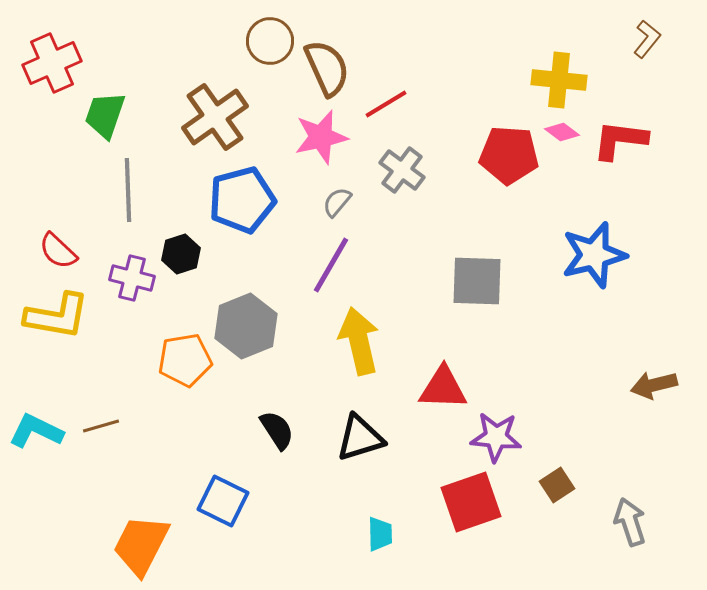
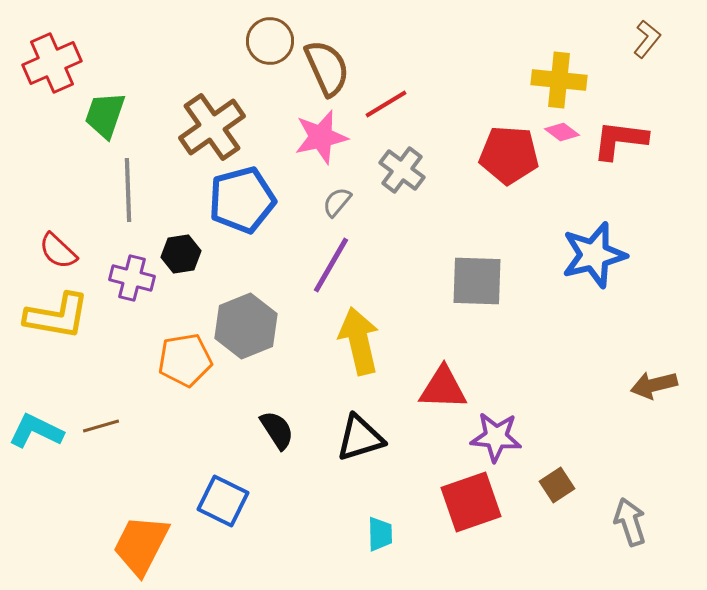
brown cross: moved 3 px left, 10 px down
black hexagon: rotated 9 degrees clockwise
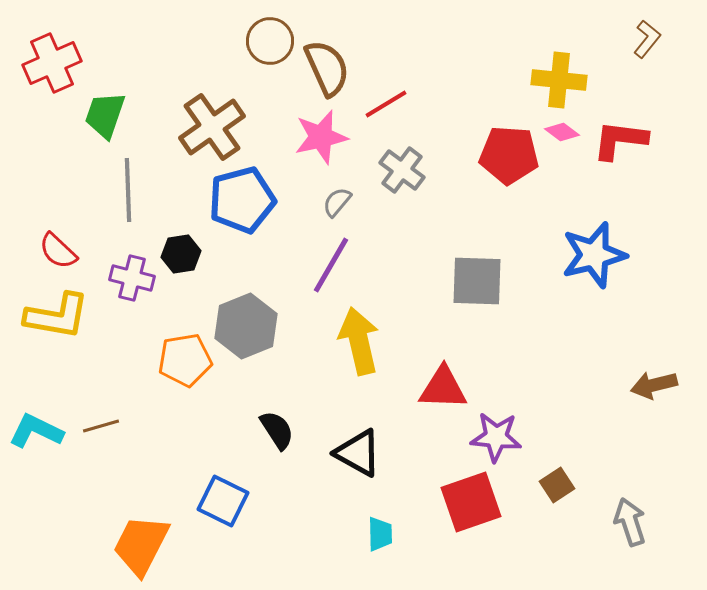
black triangle: moved 2 px left, 15 px down; rotated 46 degrees clockwise
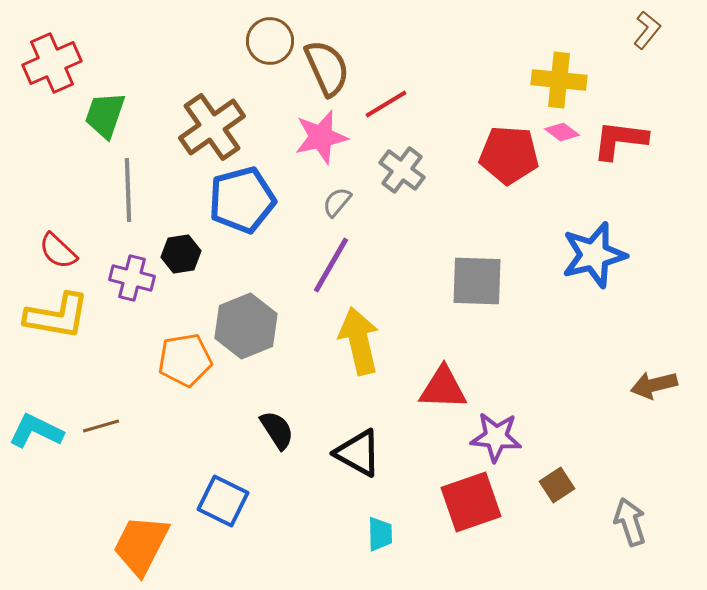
brown L-shape: moved 9 px up
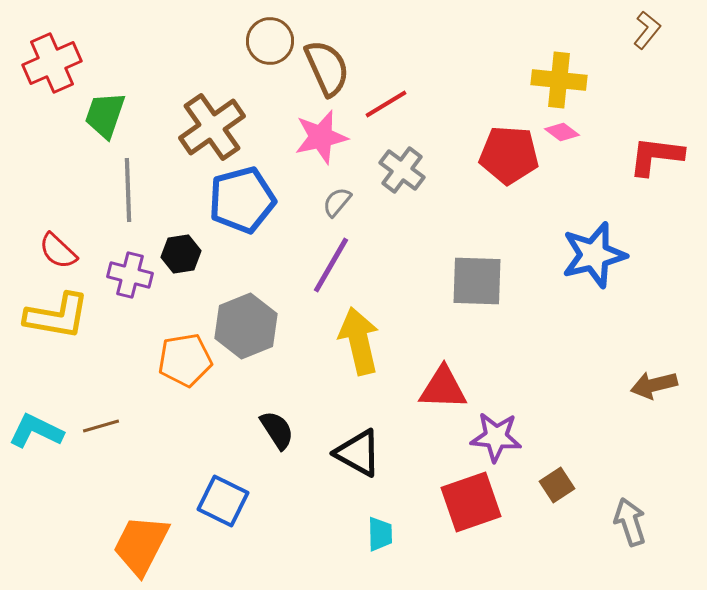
red L-shape: moved 36 px right, 16 px down
purple cross: moved 2 px left, 3 px up
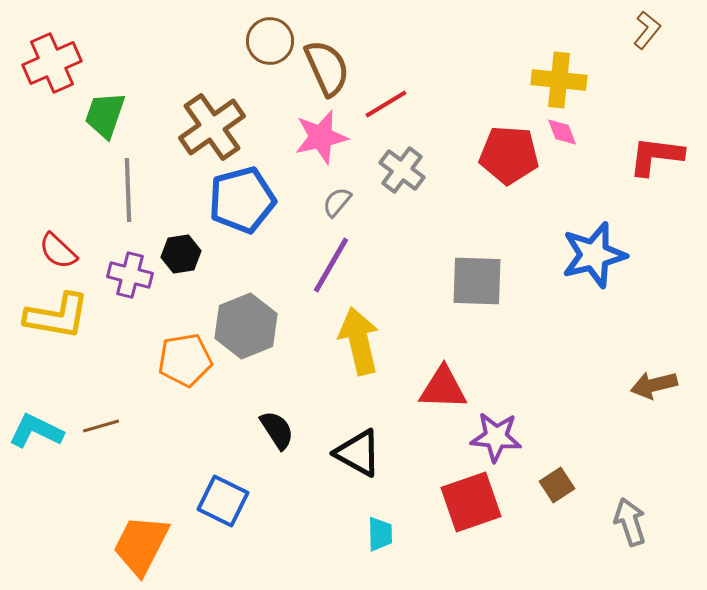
pink diamond: rotated 32 degrees clockwise
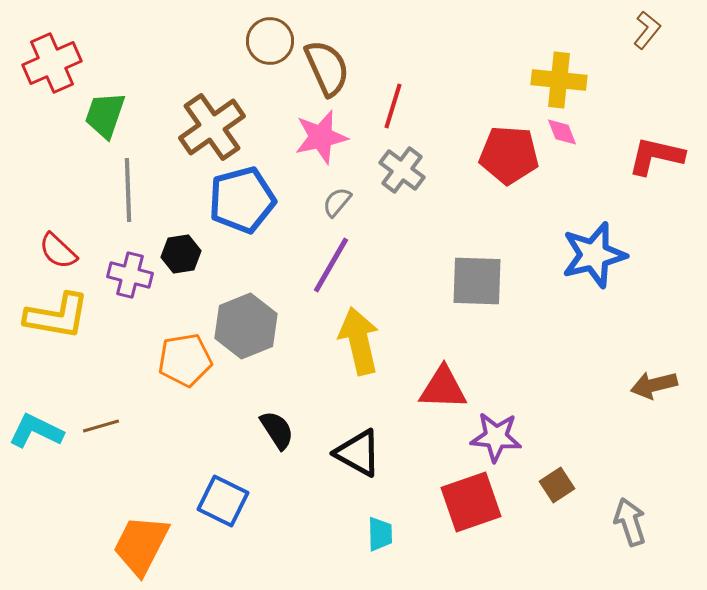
red line: moved 7 px right, 2 px down; rotated 42 degrees counterclockwise
red L-shape: rotated 6 degrees clockwise
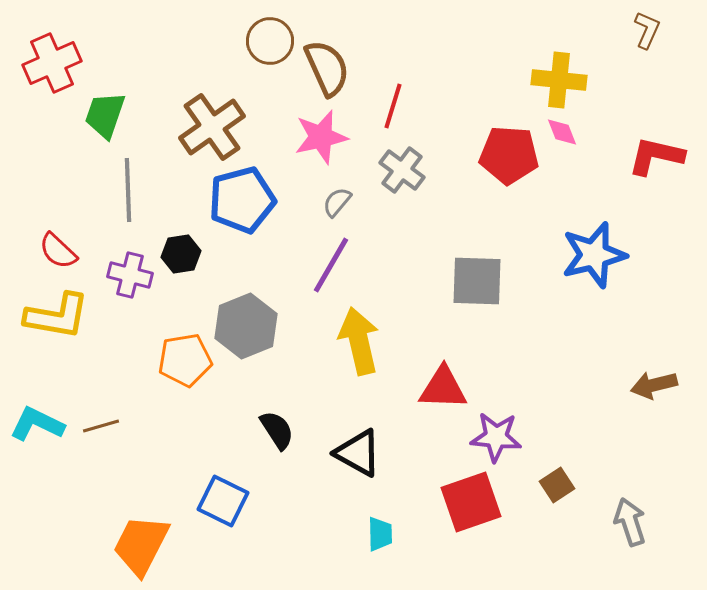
brown L-shape: rotated 15 degrees counterclockwise
cyan L-shape: moved 1 px right, 7 px up
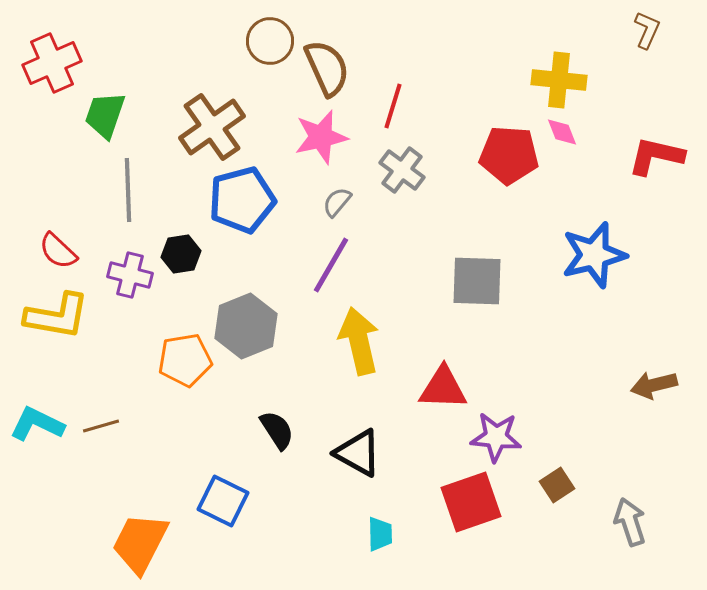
orange trapezoid: moved 1 px left, 2 px up
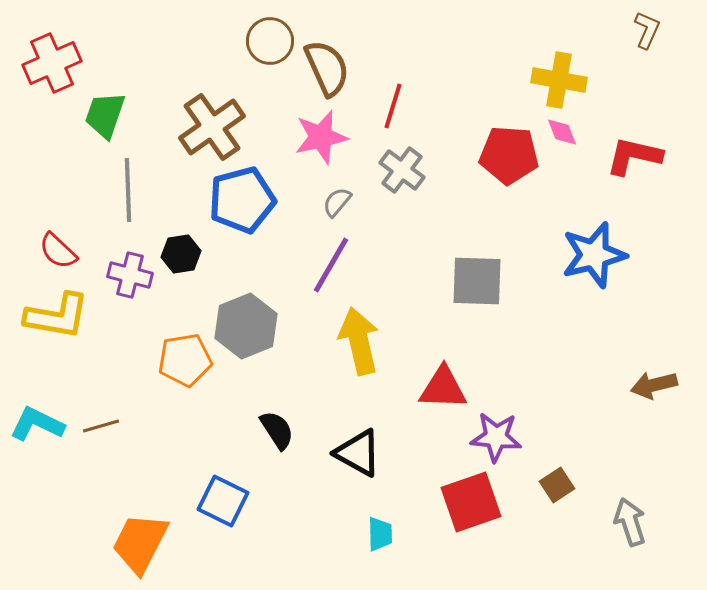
yellow cross: rotated 4 degrees clockwise
red L-shape: moved 22 px left
